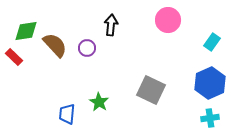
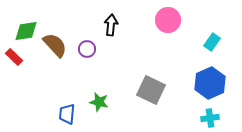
purple circle: moved 1 px down
green star: rotated 18 degrees counterclockwise
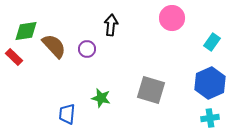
pink circle: moved 4 px right, 2 px up
brown semicircle: moved 1 px left, 1 px down
gray square: rotated 8 degrees counterclockwise
green star: moved 2 px right, 4 px up
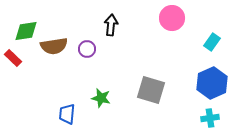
brown semicircle: rotated 124 degrees clockwise
red rectangle: moved 1 px left, 1 px down
blue hexagon: moved 2 px right
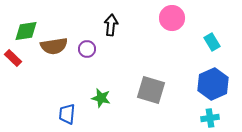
cyan rectangle: rotated 66 degrees counterclockwise
blue hexagon: moved 1 px right, 1 px down
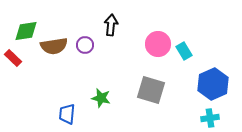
pink circle: moved 14 px left, 26 px down
cyan rectangle: moved 28 px left, 9 px down
purple circle: moved 2 px left, 4 px up
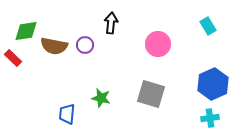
black arrow: moved 2 px up
brown semicircle: rotated 20 degrees clockwise
cyan rectangle: moved 24 px right, 25 px up
gray square: moved 4 px down
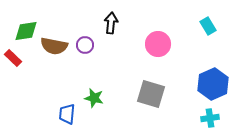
green star: moved 7 px left
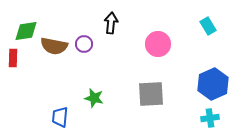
purple circle: moved 1 px left, 1 px up
red rectangle: rotated 48 degrees clockwise
gray square: rotated 20 degrees counterclockwise
blue trapezoid: moved 7 px left, 3 px down
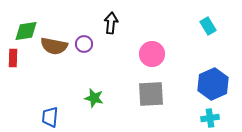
pink circle: moved 6 px left, 10 px down
blue trapezoid: moved 10 px left
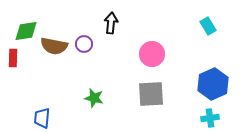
blue trapezoid: moved 8 px left, 1 px down
